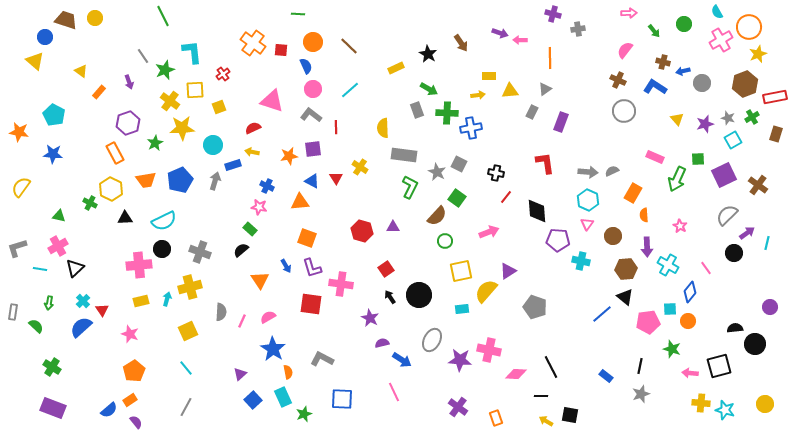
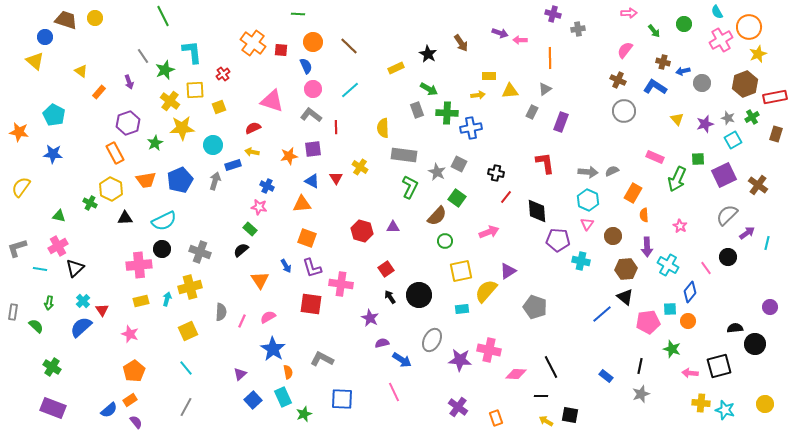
orange triangle at (300, 202): moved 2 px right, 2 px down
black circle at (734, 253): moved 6 px left, 4 px down
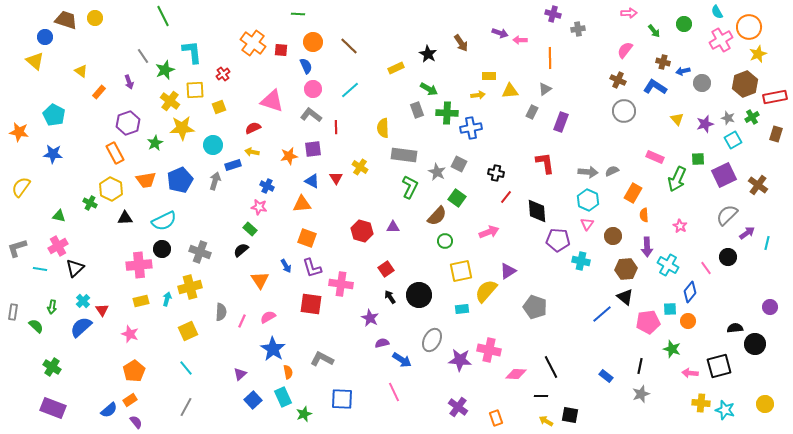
green arrow at (49, 303): moved 3 px right, 4 px down
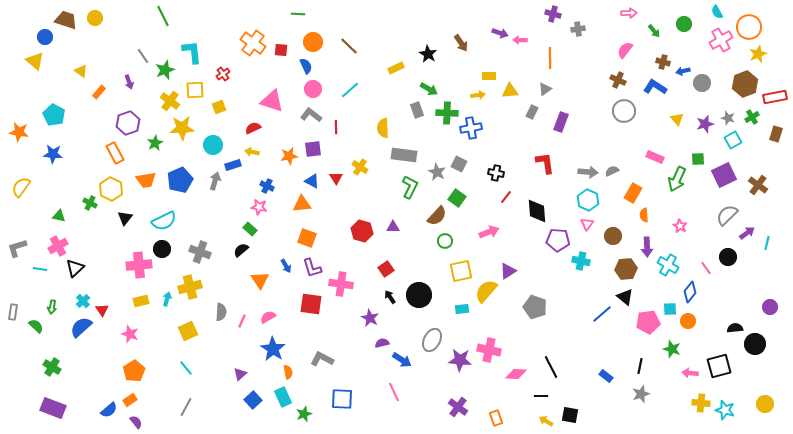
black triangle at (125, 218): rotated 49 degrees counterclockwise
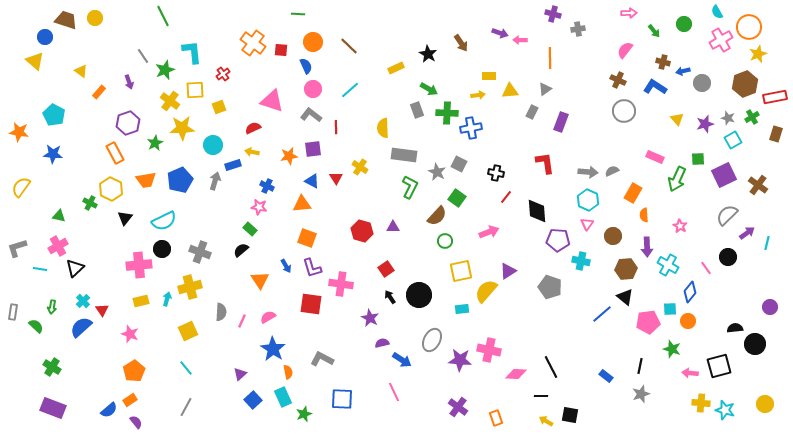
gray pentagon at (535, 307): moved 15 px right, 20 px up
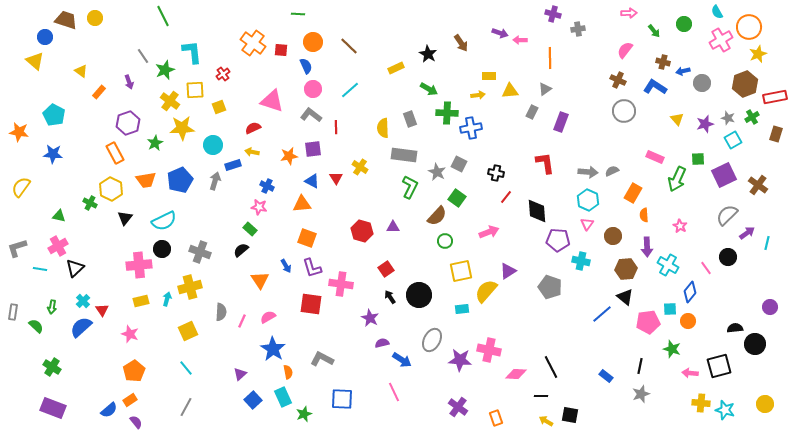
gray rectangle at (417, 110): moved 7 px left, 9 px down
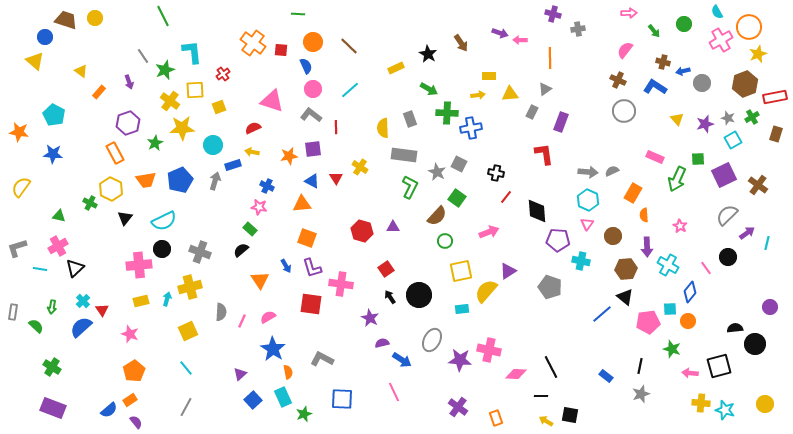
yellow triangle at (510, 91): moved 3 px down
red L-shape at (545, 163): moved 1 px left, 9 px up
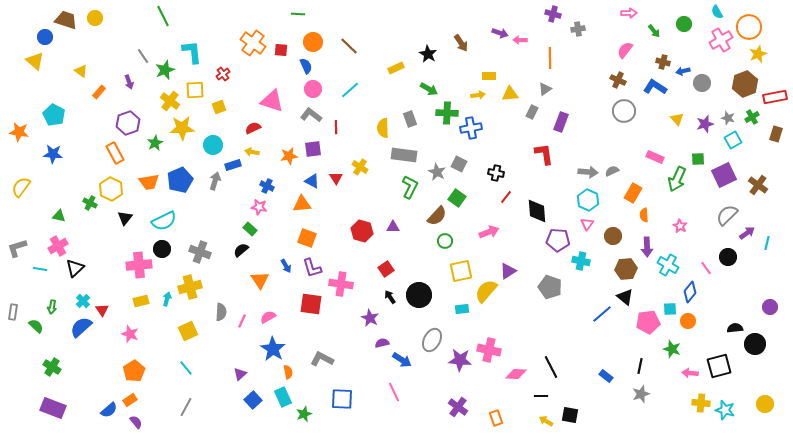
orange trapezoid at (146, 180): moved 3 px right, 2 px down
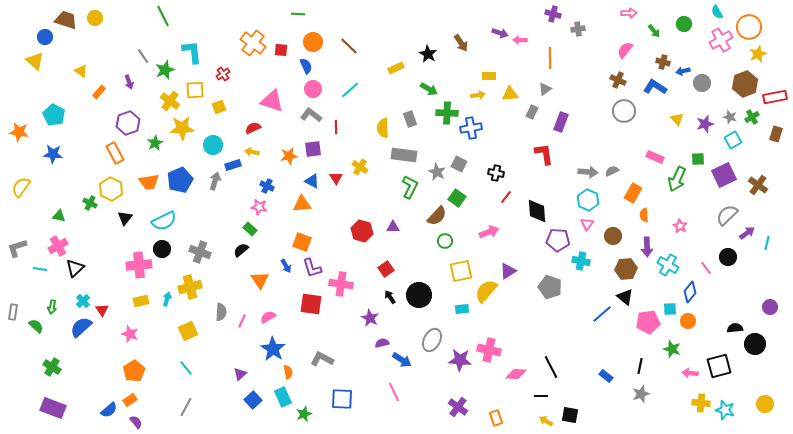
gray star at (728, 118): moved 2 px right, 1 px up
orange square at (307, 238): moved 5 px left, 4 px down
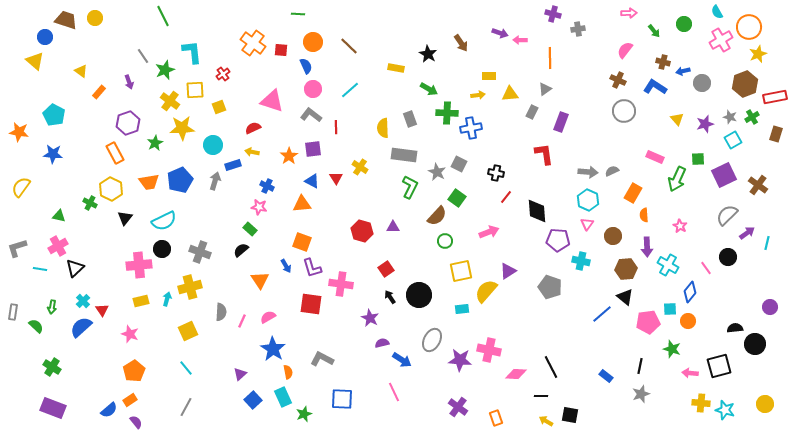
yellow rectangle at (396, 68): rotated 35 degrees clockwise
orange star at (289, 156): rotated 24 degrees counterclockwise
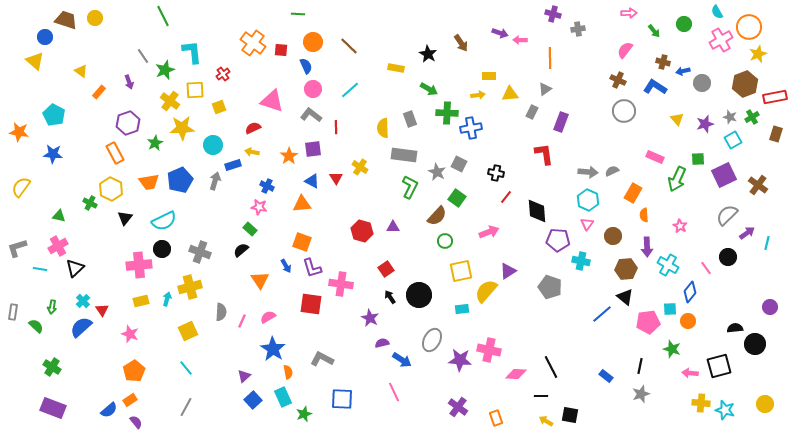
purple triangle at (240, 374): moved 4 px right, 2 px down
